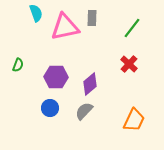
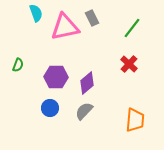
gray rectangle: rotated 28 degrees counterclockwise
purple diamond: moved 3 px left, 1 px up
orange trapezoid: moved 1 px right; rotated 20 degrees counterclockwise
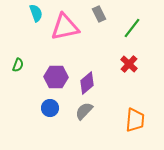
gray rectangle: moved 7 px right, 4 px up
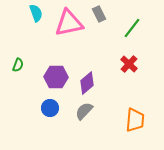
pink triangle: moved 4 px right, 4 px up
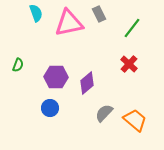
gray semicircle: moved 20 px right, 2 px down
orange trapezoid: rotated 55 degrees counterclockwise
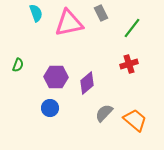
gray rectangle: moved 2 px right, 1 px up
red cross: rotated 30 degrees clockwise
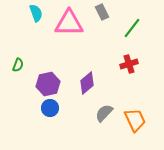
gray rectangle: moved 1 px right, 1 px up
pink triangle: rotated 12 degrees clockwise
purple hexagon: moved 8 px left, 7 px down; rotated 15 degrees counterclockwise
orange trapezoid: rotated 25 degrees clockwise
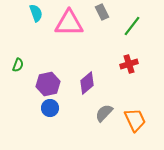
green line: moved 2 px up
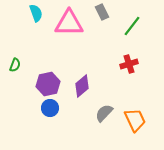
green semicircle: moved 3 px left
purple diamond: moved 5 px left, 3 px down
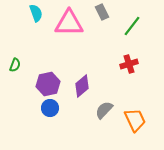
gray semicircle: moved 3 px up
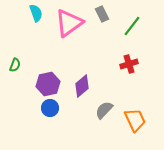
gray rectangle: moved 2 px down
pink triangle: rotated 36 degrees counterclockwise
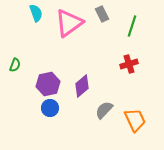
green line: rotated 20 degrees counterclockwise
